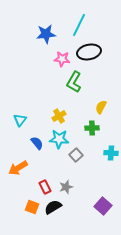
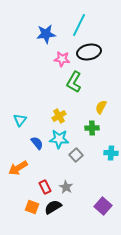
gray star: rotated 24 degrees counterclockwise
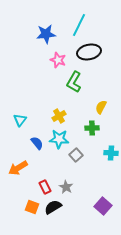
pink star: moved 4 px left, 1 px down; rotated 14 degrees clockwise
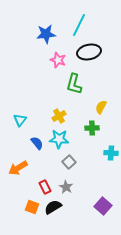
green L-shape: moved 2 px down; rotated 15 degrees counterclockwise
gray square: moved 7 px left, 7 px down
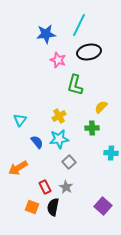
green L-shape: moved 1 px right, 1 px down
yellow semicircle: rotated 16 degrees clockwise
cyan star: rotated 12 degrees counterclockwise
blue semicircle: moved 1 px up
black semicircle: rotated 48 degrees counterclockwise
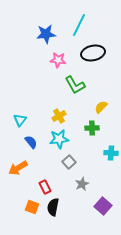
black ellipse: moved 4 px right, 1 px down
pink star: rotated 14 degrees counterclockwise
green L-shape: rotated 45 degrees counterclockwise
blue semicircle: moved 6 px left
gray star: moved 16 px right, 3 px up; rotated 16 degrees clockwise
